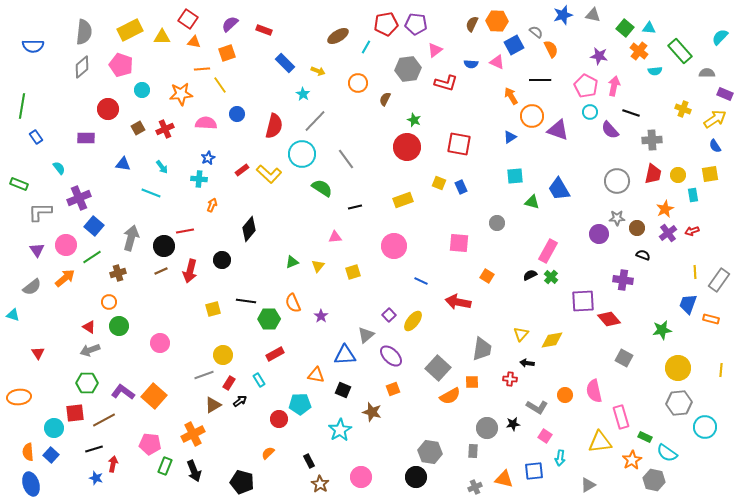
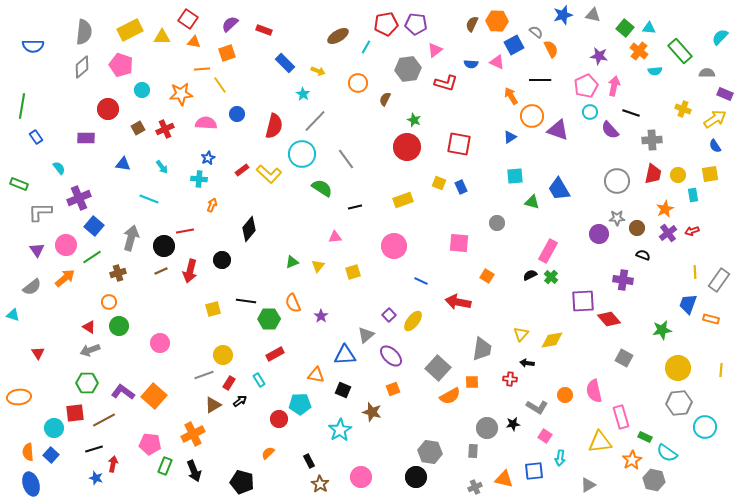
pink pentagon at (586, 86): rotated 20 degrees clockwise
cyan line at (151, 193): moved 2 px left, 6 px down
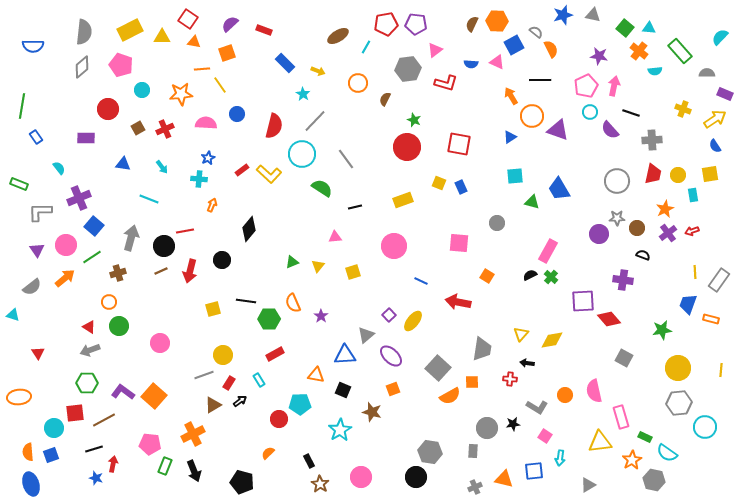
blue square at (51, 455): rotated 28 degrees clockwise
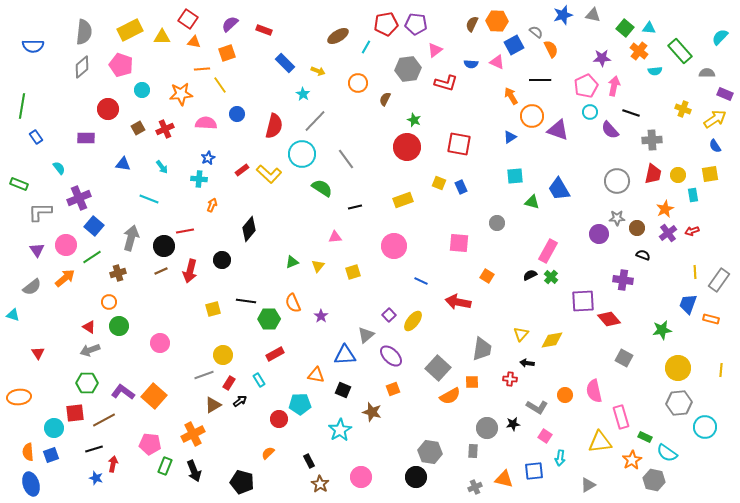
purple star at (599, 56): moved 3 px right, 2 px down; rotated 12 degrees counterclockwise
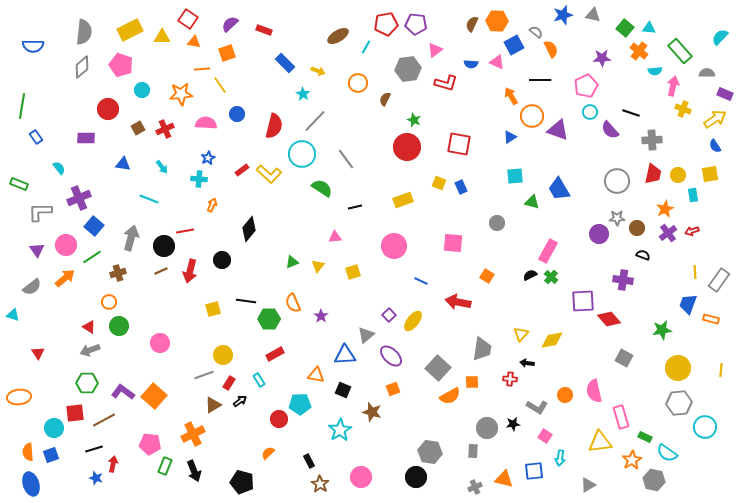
pink arrow at (614, 86): moved 59 px right
pink square at (459, 243): moved 6 px left
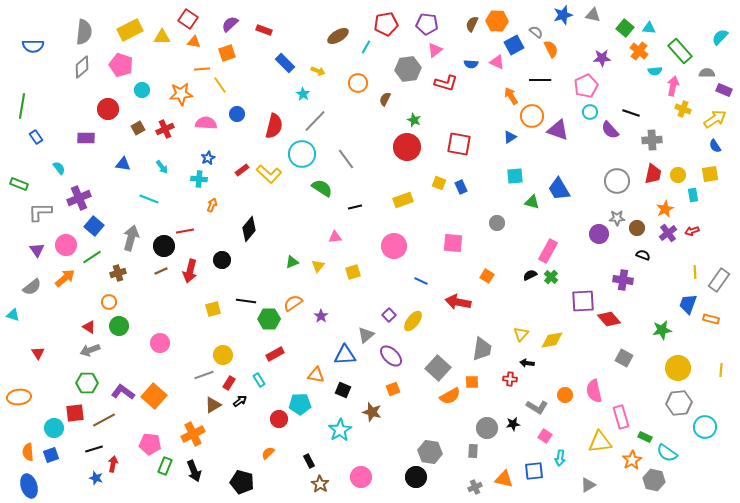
purple pentagon at (416, 24): moved 11 px right
purple rectangle at (725, 94): moved 1 px left, 4 px up
orange semicircle at (293, 303): rotated 78 degrees clockwise
blue ellipse at (31, 484): moved 2 px left, 2 px down
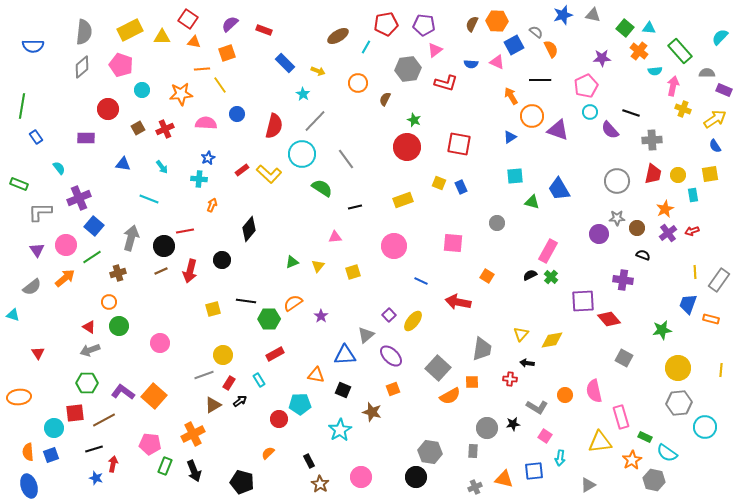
purple pentagon at (427, 24): moved 3 px left, 1 px down
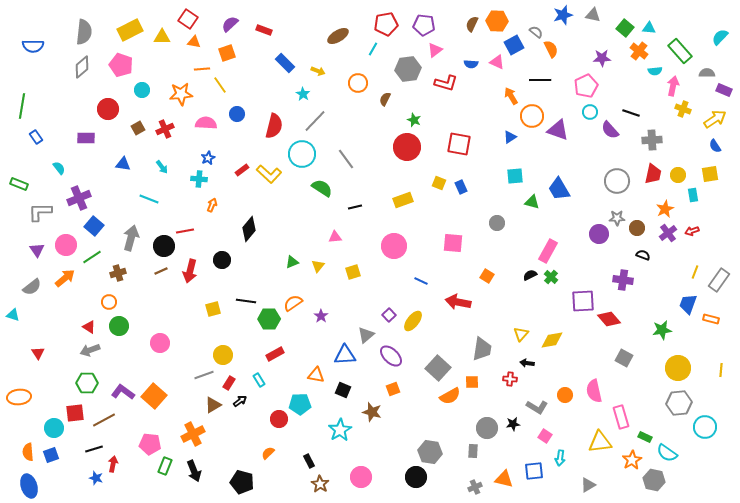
cyan line at (366, 47): moved 7 px right, 2 px down
yellow line at (695, 272): rotated 24 degrees clockwise
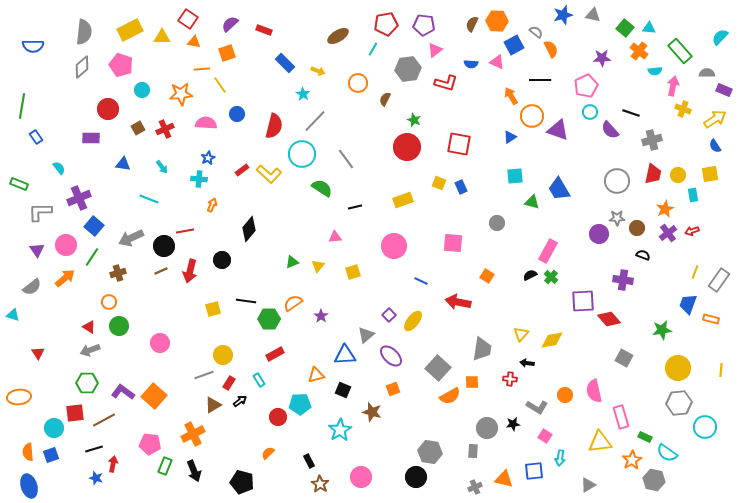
purple rectangle at (86, 138): moved 5 px right
gray cross at (652, 140): rotated 12 degrees counterclockwise
gray arrow at (131, 238): rotated 130 degrees counterclockwise
green line at (92, 257): rotated 24 degrees counterclockwise
orange triangle at (316, 375): rotated 24 degrees counterclockwise
red circle at (279, 419): moved 1 px left, 2 px up
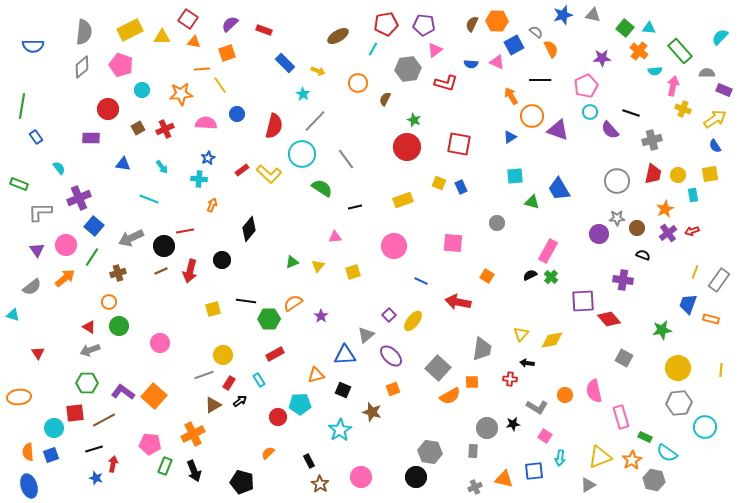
yellow triangle at (600, 442): moved 15 px down; rotated 15 degrees counterclockwise
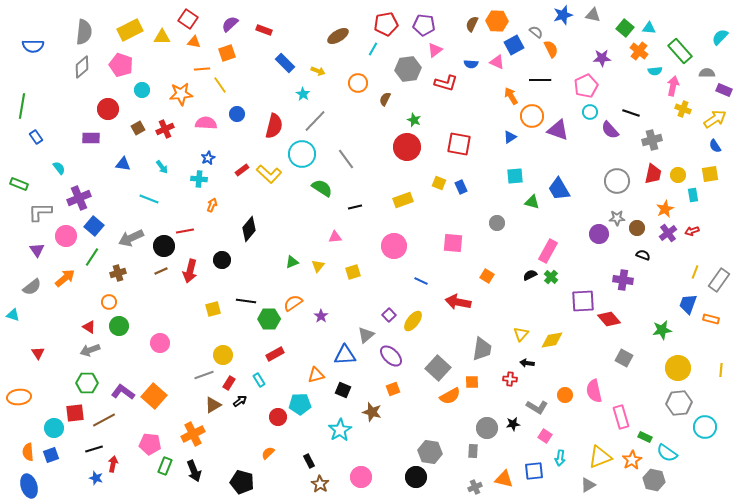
pink circle at (66, 245): moved 9 px up
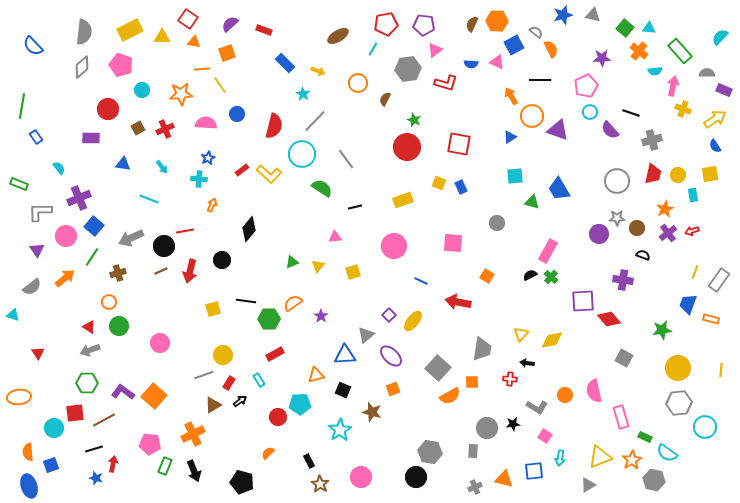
blue semicircle at (33, 46): rotated 45 degrees clockwise
blue square at (51, 455): moved 10 px down
